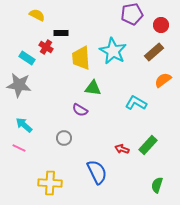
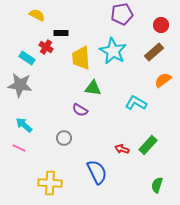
purple pentagon: moved 10 px left
gray star: moved 1 px right
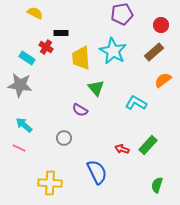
yellow semicircle: moved 2 px left, 2 px up
green triangle: moved 3 px right; rotated 42 degrees clockwise
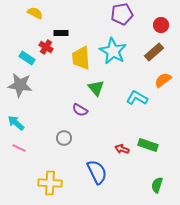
cyan L-shape: moved 1 px right, 5 px up
cyan arrow: moved 8 px left, 2 px up
green rectangle: rotated 66 degrees clockwise
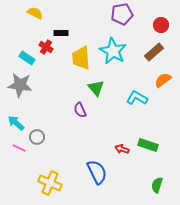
purple semicircle: rotated 35 degrees clockwise
gray circle: moved 27 px left, 1 px up
yellow cross: rotated 20 degrees clockwise
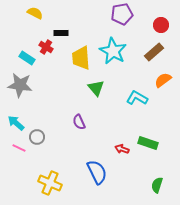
purple semicircle: moved 1 px left, 12 px down
green rectangle: moved 2 px up
